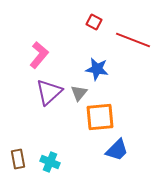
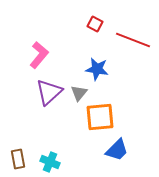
red square: moved 1 px right, 2 px down
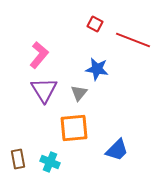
purple triangle: moved 5 px left, 2 px up; rotated 20 degrees counterclockwise
orange square: moved 26 px left, 11 px down
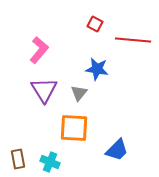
red line: rotated 16 degrees counterclockwise
pink L-shape: moved 5 px up
orange square: rotated 8 degrees clockwise
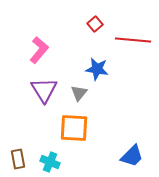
red square: rotated 21 degrees clockwise
blue trapezoid: moved 15 px right, 6 px down
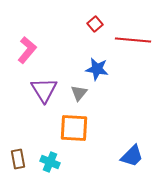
pink L-shape: moved 12 px left
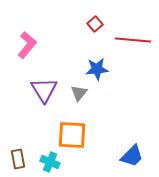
pink L-shape: moved 5 px up
blue star: rotated 15 degrees counterclockwise
orange square: moved 2 px left, 7 px down
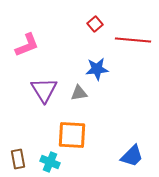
pink L-shape: rotated 28 degrees clockwise
gray triangle: rotated 42 degrees clockwise
